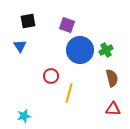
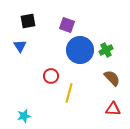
brown semicircle: rotated 30 degrees counterclockwise
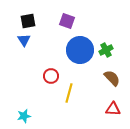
purple square: moved 4 px up
blue triangle: moved 4 px right, 6 px up
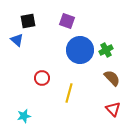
blue triangle: moved 7 px left; rotated 16 degrees counterclockwise
red circle: moved 9 px left, 2 px down
red triangle: rotated 42 degrees clockwise
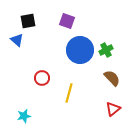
red triangle: rotated 35 degrees clockwise
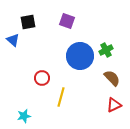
black square: moved 1 px down
blue triangle: moved 4 px left
blue circle: moved 6 px down
yellow line: moved 8 px left, 4 px down
red triangle: moved 1 px right, 4 px up; rotated 14 degrees clockwise
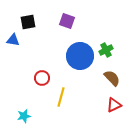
blue triangle: rotated 32 degrees counterclockwise
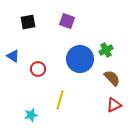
blue triangle: moved 16 px down; rotated 24 degrees clockwise
blue circle: moved 3 px down
red circle: moved 4 px left, 9 px up
yellow line: moved 1 px left, 3 px down
cyan star: moved 7 px right, 1 px up
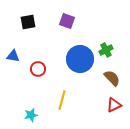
blue triangle: rotated 24 degrees counterclockwise
yellow line: moved 2 px right
